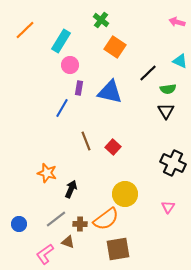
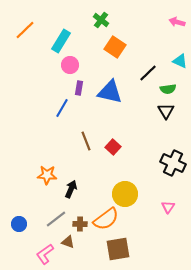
orange star: moved 2 px down; rotated 12 degrees counterclockwise
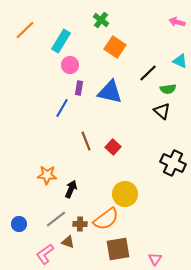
black triangle: moved 4 px left; rotated 18 degrees counterclockwise
pink triangle: moved 13 px left, 52 px down
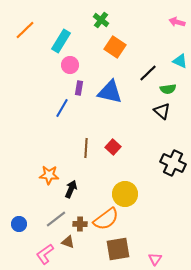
brown line: moved 7 px down; rotated 24 degrees clockwise
orange star: moved 2 px right
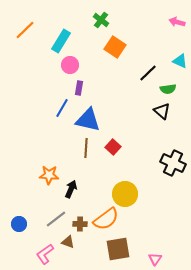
blue triangle: moved 22 px left, 28 px down
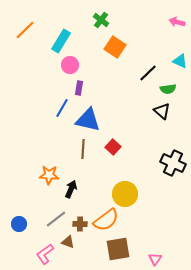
brown line: moved 3 px left, 1 px down
orange semicircle: moved 1 px down
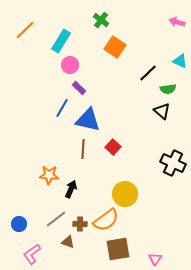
purple rectangle: rotated 56 degrees counterclockwise
pink L-shape: moved 13 px left
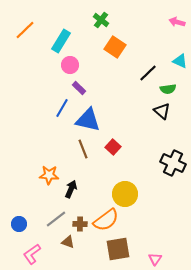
brown line: rotated 24 degrees counterclockwise
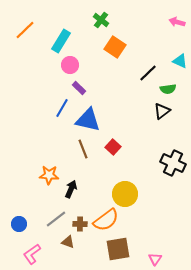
black triangle: rotated 42 degrees clockwise
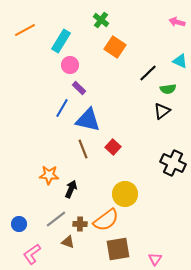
orange line: rotated 15 degrees clockwise
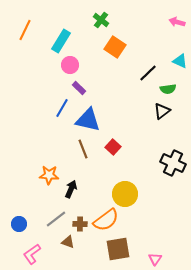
orange line: rotated 35 degrees counterclockwise
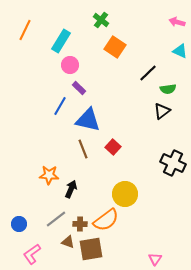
cyan triangle: moved 10 px up
blue line: moved 2 px left, 2 px up
brown square: moved 27 px left
